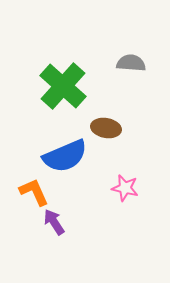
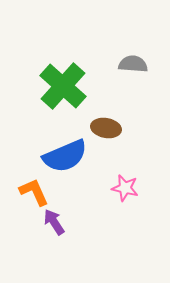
gray semicircle: moved 2 px right, 1 px down
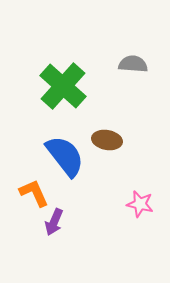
brown ellipse: moved 1 px right, 12 px down
blue semicircle: rotated 105 degrees counterclockwise
pink star: moved 15 px right, 16 px down
orange L-shape: moved 1 px down
purple arrow: rotated 124 degrees counterclockwise
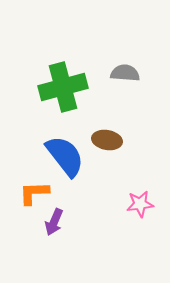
gray semicircle: moved 8 px left, 9 px down
green cross: moved 1 px down; rotated 33 degrees clockwise
orange L-shape: rotated 68 degrees counterclockwise
pink star: rotated 20 degrees counterclockwise
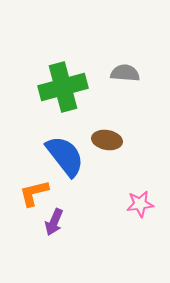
orange L-shape: rotated 12 degrees counterclockwise
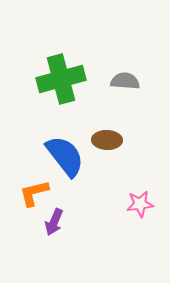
gray semicircle: moved 8 px down
green cross: moved 2 px left, 8 px up
brown ellipse: rotated 8 degrees counterclockwise
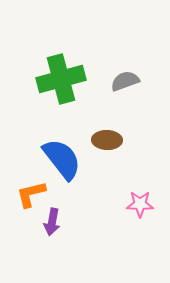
gray semicircle: rotated 24 degrees counterclockwise
blue semicircle: moved 3 px left, 3 px down
orange L-shape: moved 3 px left, 1 px down
pink star: rotated 8 degrees clockwise
purple arrow: moved 2 px left; rotated 12 degrees counterclockwise
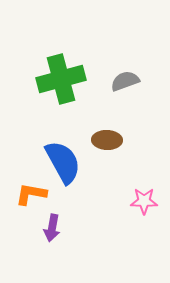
blue semicircle: moved 1 px right, 3 px down; rotated 9 degrees clockwise
orange L-shape: rotated 24 degrees clockwise
pink star: moved 4 px right, 3 px up
purple arrow: moved 6 px down
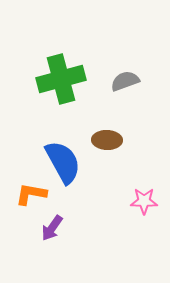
purple arrow: rotated 24 degrees clockwise
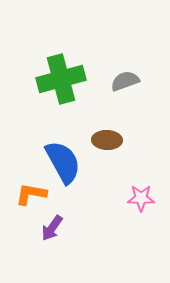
pink star: moved 3 px left, 3 px up
